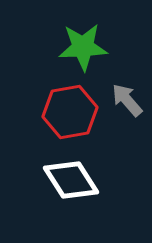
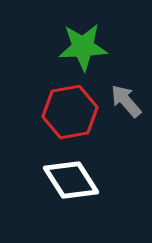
gray arrow: moved 1 px left, 1 px down
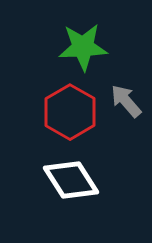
red hexagon: rotated 20 degrees counterclockwise
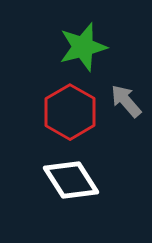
green star: rotated 12 degrees counterclockwise
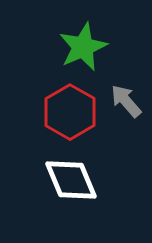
green star: rotated 9 degrees counterclockwise
white diamond: rotated 10 degrees clockwise
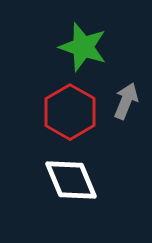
green star: rotated 30 degrees counterclockwise
gray arrow: rotated 63 degrees clockwise
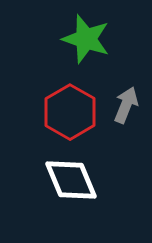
green star: moved 3 px right, 8 px up
gray arrow: moved 4 px down
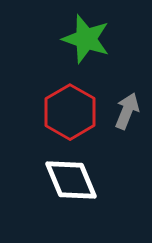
gray arrow: moved 1 px right, 6 px down
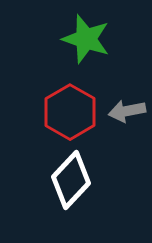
gray arrow: rotated 123 degrees counterclockwise
white diamond: rotated 66 degrees clockwise
